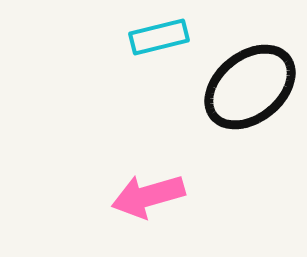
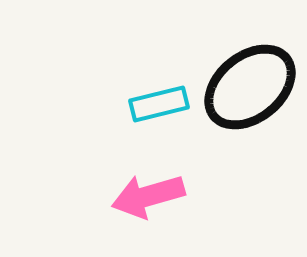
cyan rectangle: moved 67 px down
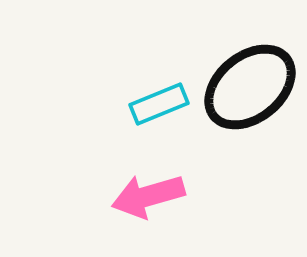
cyan rectangle: rotated 8 degrees counterclockwise
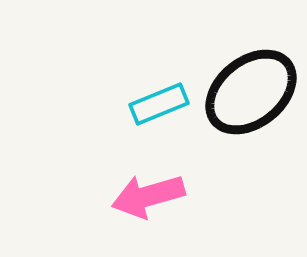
black ellipse: moved 1 px right, 5 px down
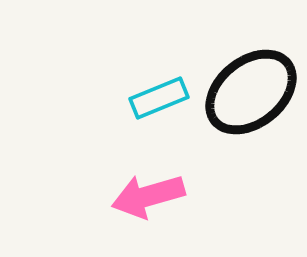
cyan rectangle: moved 6 px up
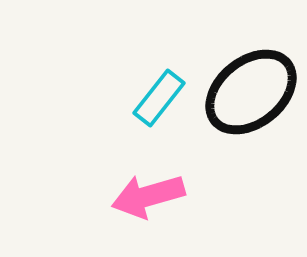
cyan rectangle: rotated 30 degrees counterclockwise
